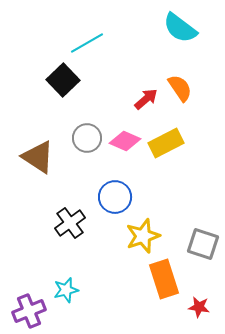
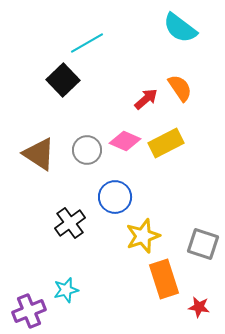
gray circle: moved 12 px down
brown triangle: moved 1 px right, 3 px up
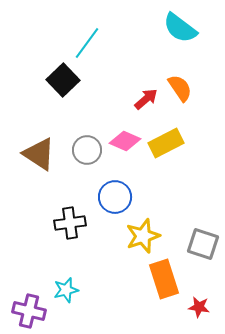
cyan line: rotated 24 degrees counterclockwise
black cross: rotated 28 degrees clockwise
purple cross: rotated 36 degrees clockwise
